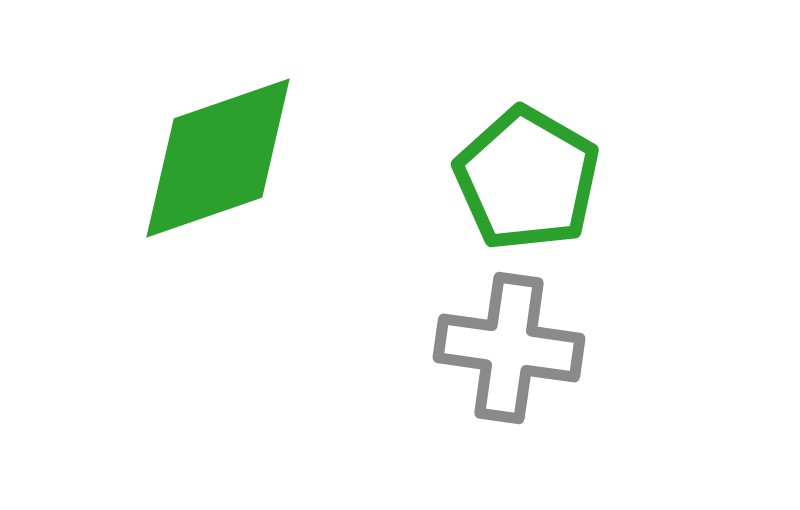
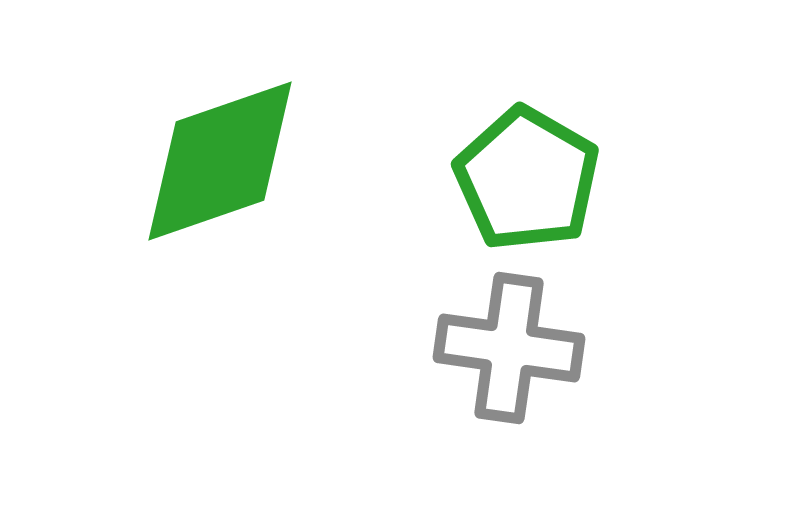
green diamond: moved 2 px right, 3 px down
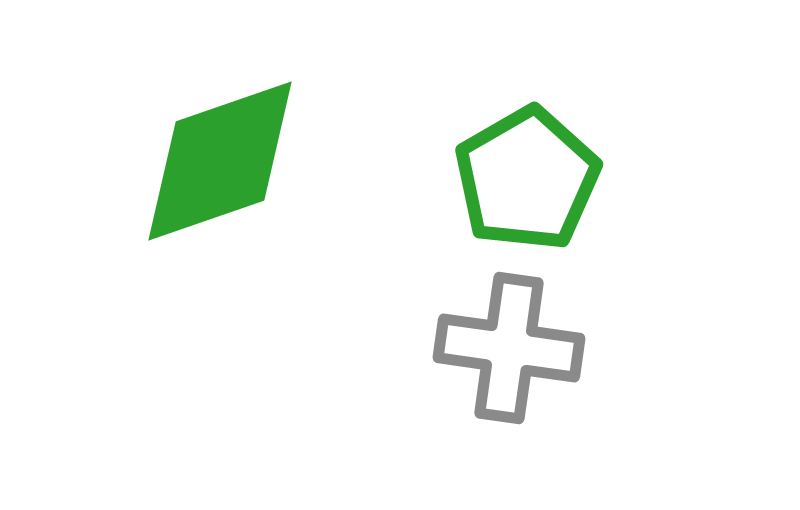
green pentagon: rotated 12 degrees clockwise
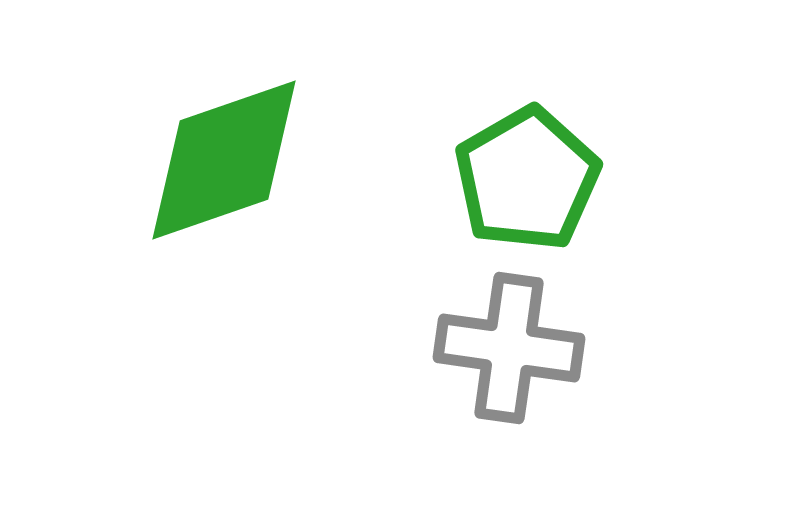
green diamond: moved 4 px right, 1 px up
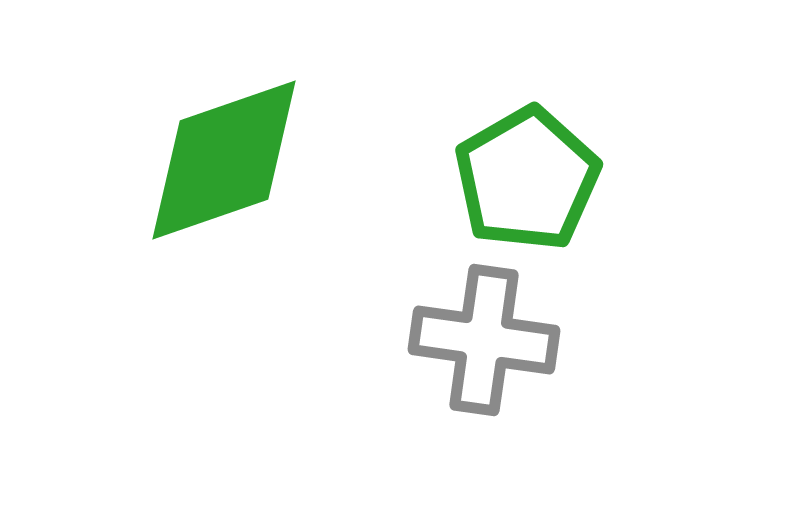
gray cross: moved 25 px left, 8 px up
